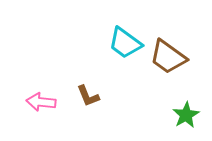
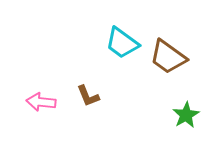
cyan trapezoid: moved 3 px left
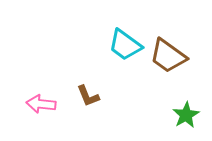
cyan trapezoid: moved 3 px right, 2 px down
brown trapezoid: moved 1 px up
pink arrow: moved 2 px down
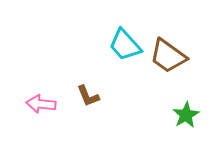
cyan trapezoid: rotated 12 degrees clockwise
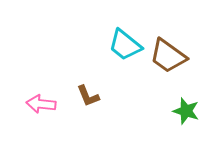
cyan trapezoid: rotated 9 degrees counterclockwise
green star: moved 4 px up; rotated 24 degrees counterclockwise
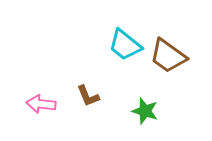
green star: moved 41 px left
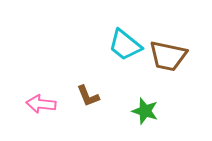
brown trapezoid: rotated 24 degrees counterclockwise
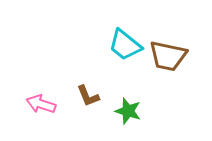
pink arrow: rotated 12 degrees clockwise
green star: moved 17 px left
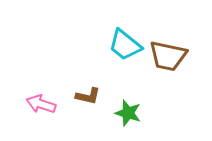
brown L-shape: rotated 55 degrees counterclockwise
green star: moved 2 px down
